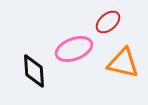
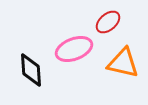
black diamond: moved 3 px left, 1 px up
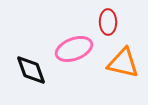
red ellipse: rotated 50 degrees counterclockwise
black diamond: rotated 16 degrees counterclockwise
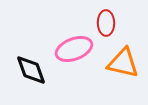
red ellipse: moved 2 px left, 1 px down
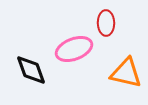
orange triangle: moved 3 px right, 10 px down
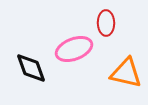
black diamond: moved 2 px up
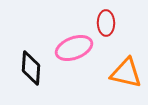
pink ellipse: moved 1 px up
black diamond: rotated 24 degrees clockwise
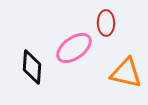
pink ellipse: rotated 15 degrees counterclockwise
black diamond: moved 1 px right, 1 px up
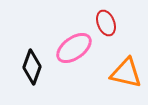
red ellipse: rotated 20 degrees counterclockwise
black diamond: rotated 16 degrees clockwise
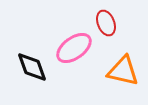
black diamond: rotated 40 degrees counterclockwise
orange triangle: moved 3 px left, 2 px up
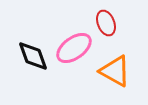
black diamond: moved 1 px right, 11 px up
orange triangle: moved 8 px left; rotated 16 degrees clockwise
